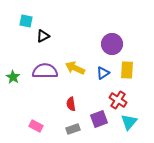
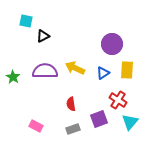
cyan triangle: moved 1 px right
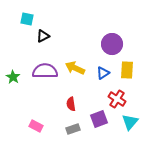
cyan square: moved 1 px right, 2 px up
red cross: moved 1 px left, 1 px up
